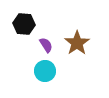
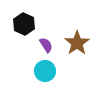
black hexagon: rotated 20 degrees clockwise
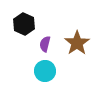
purple semicircle: moved 1 px left, 1 px up; rotated 133 degrees counterclockwise
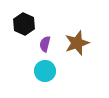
brown star: rotated 15 degrees clockwise
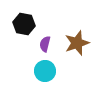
black hexagon: rotated 15 degrees counterclockwise
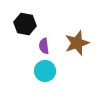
black hexagon: moved 1 px right
purple semicircle: moved 1 px left, 2 px down; rotated 21 degrees counterclockwise
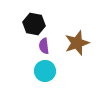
black hexagon: moved 9 px right
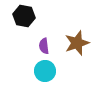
black hexagon: moved 10 px left, 8 px up
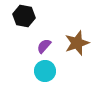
purple semicircle: rotated 49 degrees clockwise
